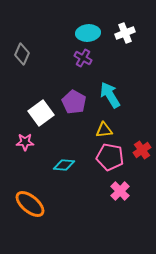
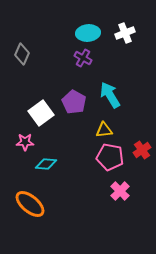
cyan diamond: moved 18 px left, 1 px up
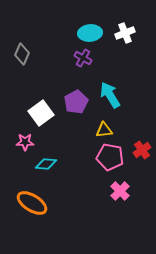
cyan ellipse: moved 2 px right
purple pentagon: moved 2 px right; rotated 15 degrees clockwise
orange ellipse: moved 2 px right, 1 px up; rotated 8 degrees counterclockwise
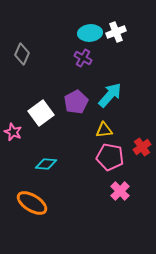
white cross: moved 9 px left, 1 px up
cyan arrow: rotated 72 degrees clockwise
pink star: moved 12 px left, 10 px up; rotated 24 degrees clockwise
red cross: moved 3 px up
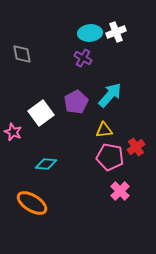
gray diamond: rotated 35 degrees counterclockwise
red cross: moved 6 px left
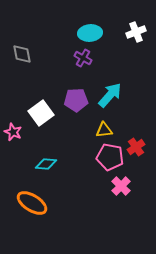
white cross: moved 20 px right
purple pentagon: moved 2 px up; rotated 25 degrees clockwise
pink cross: moved 1 px right, 5 px up
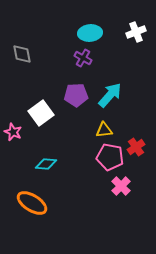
purple pentagon: moved 5 px up
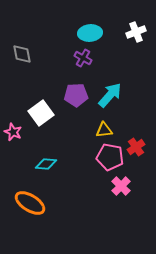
orange ellipse: moved 2 px left
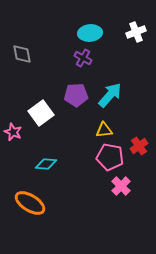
red cross: moved 3 px right, 1 px up
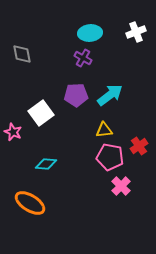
cyan arrow: rotated 12 degrees clockwise
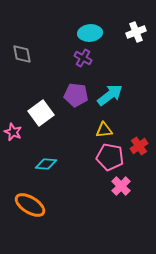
purple pentagon: rotated 10 degrees clockwise
orange ellipse: moved 2 px down
